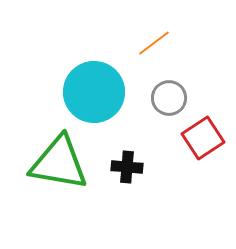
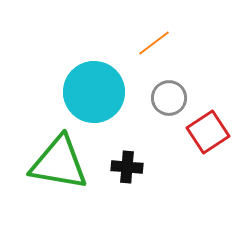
red square: moved 5 px right, 6 px up
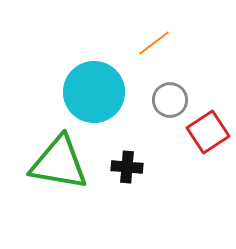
gray circle: moved 1 px right, 2 px down
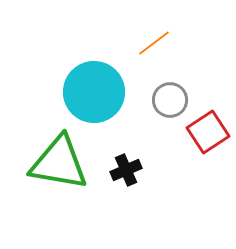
black cross: moved 1 px left, 3 px down; rotated 28 degrees counterclockwise
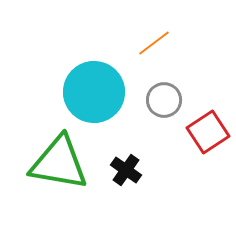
gray circle: moved 6 px left
black cross: rotated 32 degrees counterclockwise
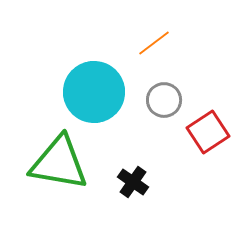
black cross: moved 7 px right, 12 px down
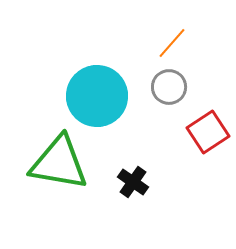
orange line: moved 18 px right; rotated 12 degrees counterclockwise
cyan circle: moved 3 px right, 4 px down
gray circle: moved 5 px right, 13 px up
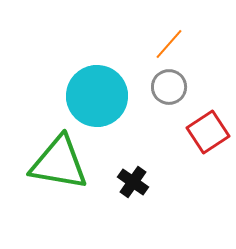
orange line: moved 3 px left, 1 px down
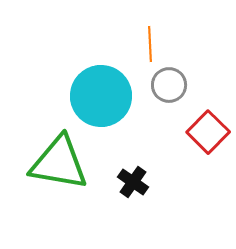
orange line: moved 19 px left; rotated 44 degrees counterclockwise
gray circle: moved 2 px up
cyan circle: moved 4 px right
red square: rotated 12 degrees counterclockwise
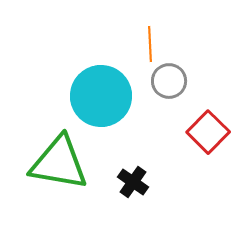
gray circle: moved 4 px up
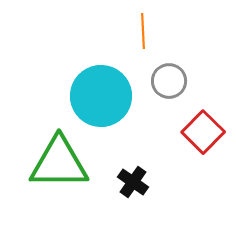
orange line: moved 7 px left, 13 px up
red square: moved 5 px left
green triangle: rotated 10 degrees counterclockwise
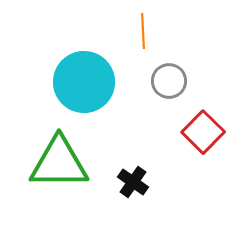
cyan circle: moved 17 px left, 14 px up
